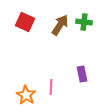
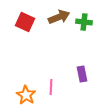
brown arrow: moved 1 px left, 8 px up; rotated 35 degrees clockwise
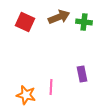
orange star: rotated 18 degrees counterclockwise
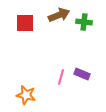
brown arrow: moved 2 px up
red square: moved 1 px down; rotated 24 degrees counterclockwise
purple rectangle: rotated 56 degrees counterclockwise
pink line: moved 10 px right, 10 px up; rotated 14 degrees clockwise
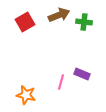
red square: moved 1 px up; rotated 30 degrees counterclockwise
pink line: moved 5 px down
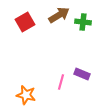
brown arrow: rotated 10 degrees counterclockwise
green cross: moved 1 px left
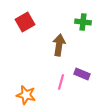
brown arrow: moved 30 px down; rotated 50 degrees counterclockwise
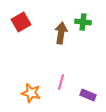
red square: moved 4 px left
brown arrow: moved 2 px right, 12 px up
purple rectangle: moved 6 px right, 21 px down
orange star: moved 5 px right, 2 px up
